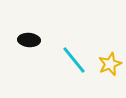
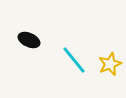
black ellipse: rotated 20 degrees clockwise
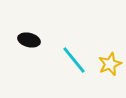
black ellipse: rotated 10 degrees counterclockwise
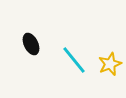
black ellipse: moved 2 px right, 4 px down; rotated 50 degrees clockwise
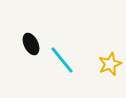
cyan line: moved 12 px left
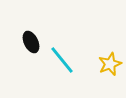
black ellipse: moved 2 px up
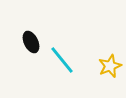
yellow star: moved 2 px down
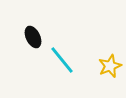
black ellipse: moved 2 px right, 5 px up
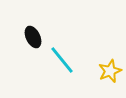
yellow star: moved 5 px down
